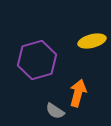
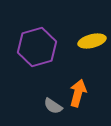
purple hexagon: moved 13 px up
gray semicircle: moved 2 px left, 5 px up
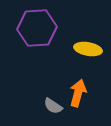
yellow ellipse: moved 4 px left, 8 px down; rotated 24 degrees clockwise
purple hexagon: moved 19 px up; rotated 12 degrees clockwise
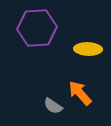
yellow ellipse: rotated 8 degrees counterclockwise
orange arrow: moved 2 px right; rotated 56 degrees counterclockwise
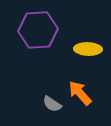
purple hexagon: moved 1 px right, 2 px down
gray semicircle: moved 1 px left, 2 px up
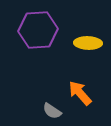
yellow ellipse: moved 6 px up
gray semicircle: moved 7 px down
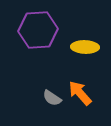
yellow ellipse: moved 3 px left, 4 px down
gray semicircle: moved 13 px up
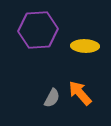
yellow ellipse: moved 1 px up
gray semicircle: rotated 96 degrees counterclockwise
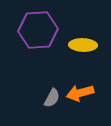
yellow ellipse: moved 2 px left, 1 px up
orange arrow: rotated 64 degrees counterclockwise
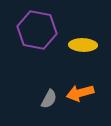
purple hexagon: moved 1 px left; rotated 15 degrees clockwise
gray semicircle: moved 3 px left, 1 px down
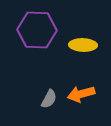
purple hexagon: rotated 9 degrees counterclockwise
orange arrow: moved 1 px right, 1 px down
